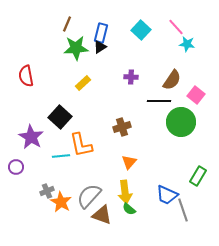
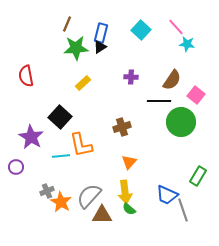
brown triangle: rotated 20 degrees counterclockwise
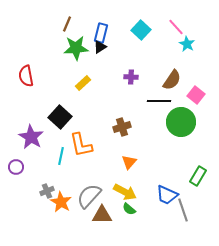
cyan star: rotated 21 degrees clockwise
cyan line: rotated 72 degrees counterclockwise
yellow arrow: rotated 55 degrees counterclockwise
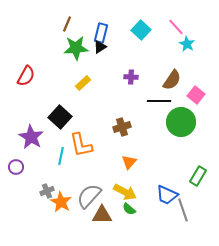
red semicircle: rotated 140 degrees counterclockwise
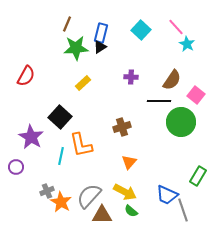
green semicircle: moved 2 px right, 2 px down
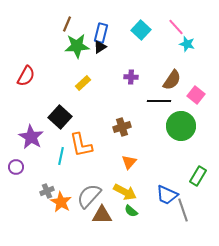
cyan star: rotated 14 degrees counterclockwise
green star: moved 1 px right, 2 px up
green circle: moved 4 px down
